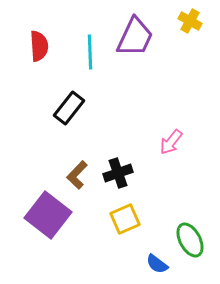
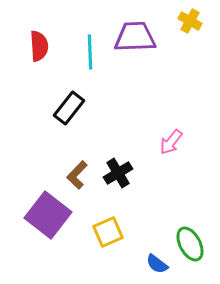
purple trapezoid: rotated 117 degrees counterclockwise
black cross: rotated 12 degrees counterclockwise
yellow square: moved 17 px left, 13 px down
green ellipse: moved 4 px down
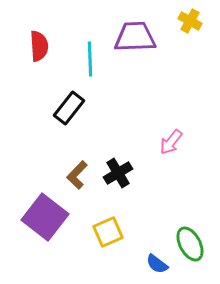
cyan line: moved 7 px down
purple square: moved 3 px left, 2 px down
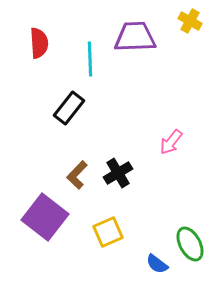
red semicircle: moved 3 px up
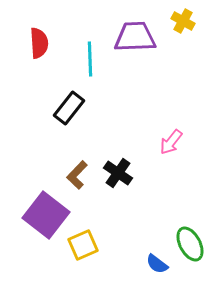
yellow cross: moved 7 px left
black cross: rotated 24 degrees counterclockwise
purple square: moved 1 px right, 2 px up
yellow square: moved 25 px left, 13 px down
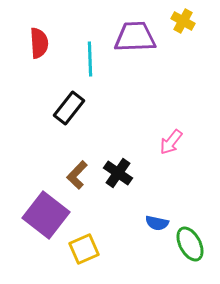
yellow square: moved 1 px right, 4 px down
blue semicircle: moved 41 px up; rotated 25 degrees counterclockwise
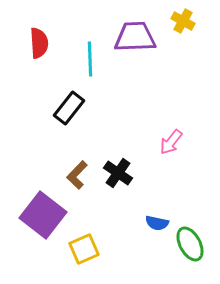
purple square: moved 3 px left
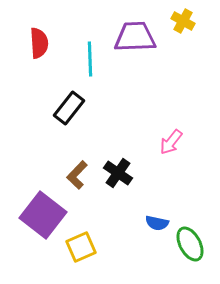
yellow square: moved 3 px left, 2 px up
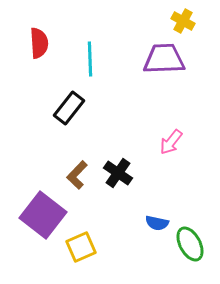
purple trapezoid: moved 29 px right, 22 px down
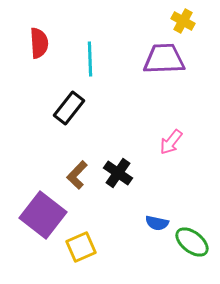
green ellipse: moved 2 px right, 2 px up; rotated 24 degrees counterclockwise
